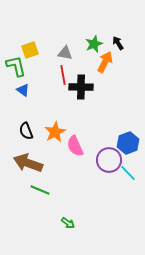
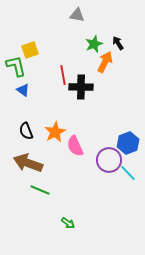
gray triangle: moved 12 px right, 38 px up
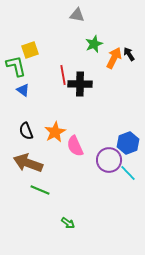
black arrow: moved 11 px right, 11 px down
orange arrow: moved 9 px right, 4 px up
black cross: moved 1 px left, 3 px up
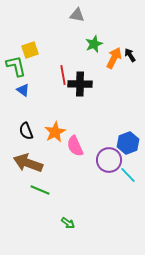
black arrow: moved 1 px right, 1 px down
cyan line: moved 2 px down
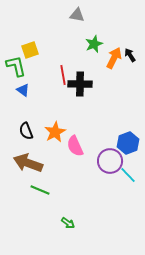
purple circle: moved 1 px right, 1 px down
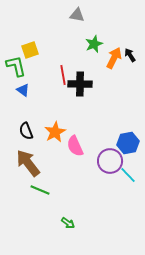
blue hexagon: rotated 10 degrees clockwise
brown arrow: rotated 32 degrees clockwise
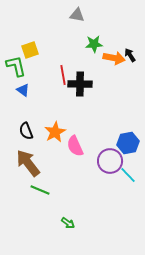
green star: rotated 18 degrees clockwise
orange arrow: rotated 75 degrees clockwise
